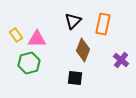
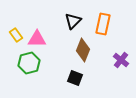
black square: rotated 14 degrees clockwise
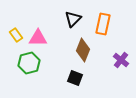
black triangle: moved 2 px up
pink triangle: moved 1 px right, 1 px up
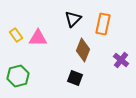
green hexagon: moved 11 px left, 13 px down
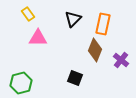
yellow rectangle: moved 12 px right, 21 px up
brown diamond: moved 12 px right
green hexagon: moved 3 px right, 7 px down
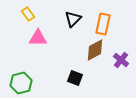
brown diamond: rotated 40 degrees clockwise
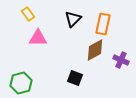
purple cross: rotated 14 degrees counterclockwise
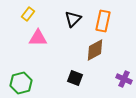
yellow rectangle: rotated 72 degrees clockwise
orange rectangle: moved 3 px up
purple cross: moved 3 px right, 19 px down
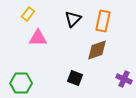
brown diamond: moved 2 px right; rotated 10 degrees clockwise
green hexagon: rotated 15 degrees clockwise
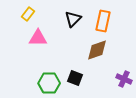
green hexagon: moved 28 px right
